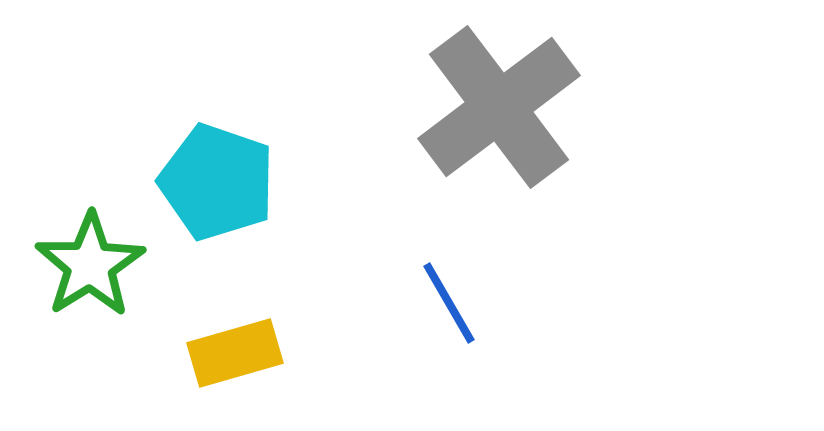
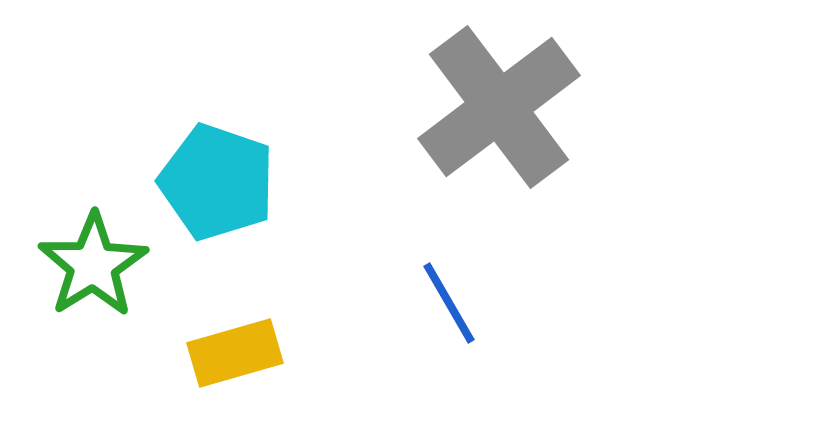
green star: moved 3 px right
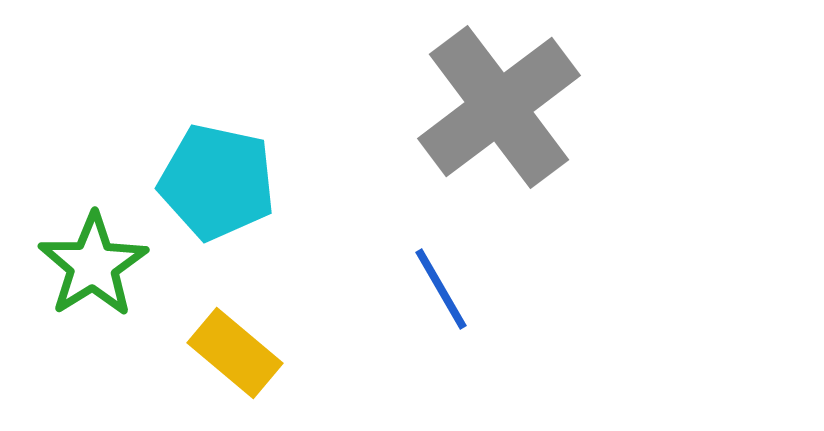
cyan pentagon: rotated 7 degrees counterclockwise
blue line: moved 8 px left, 14 px up
yellow rectangle: rotated 56 degrees clockwise
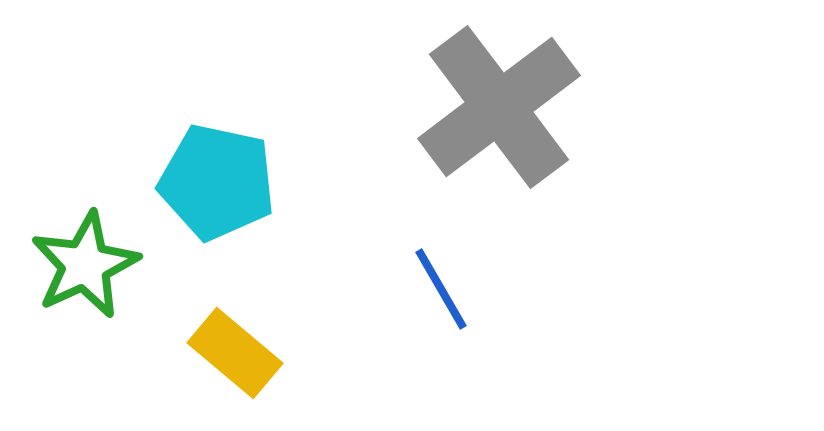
green star: moved 8 px left; rotated 7 degrees clockwise
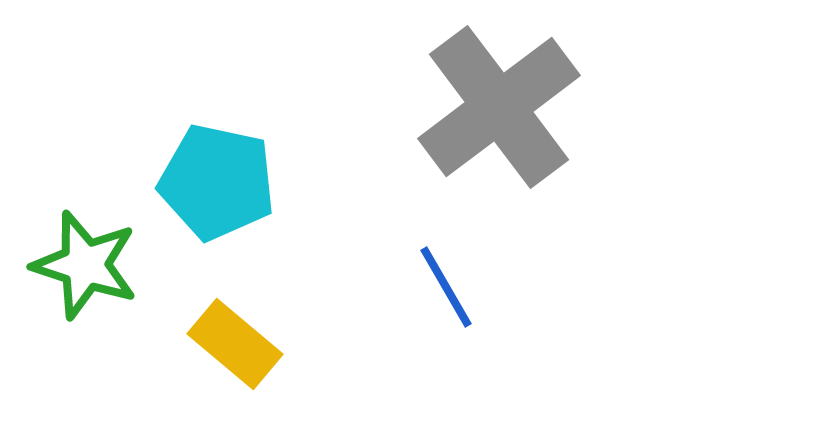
green star: rotated 29 degrees counterclockwise
blue line: moved 5 px right, 2 px up
yellow rectangle: moved 9 px up
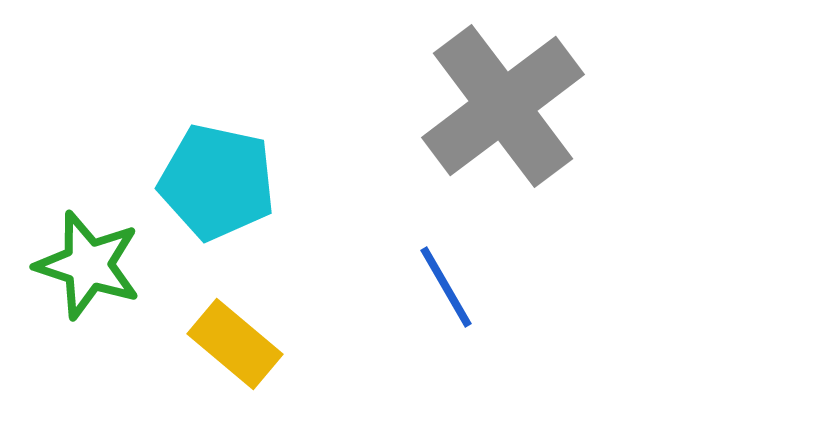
gray cross: moved 4 px right, 1 px up
green star: moved 3 px right
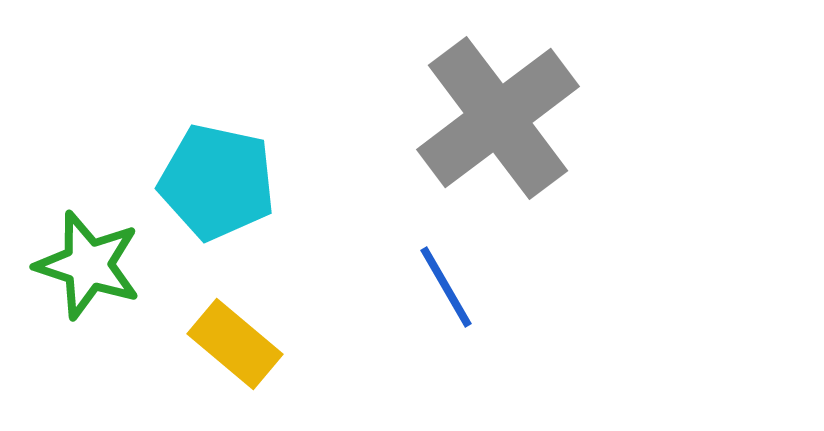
gray cross: moved 5 px left, 12 px down
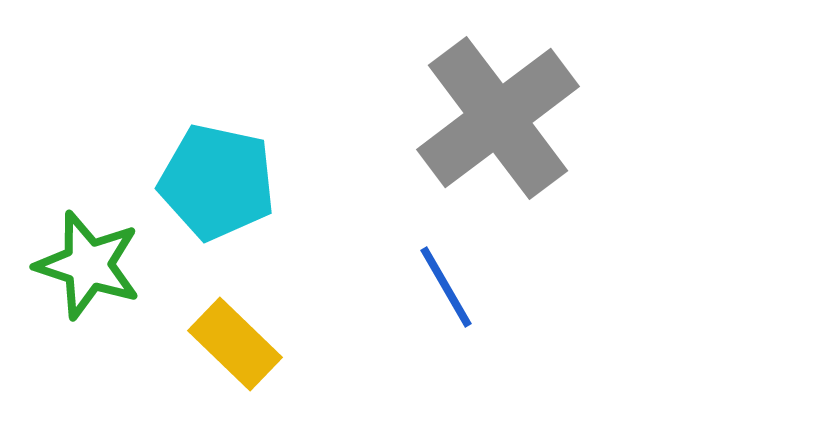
yellow rectangle: rotated 4 degrees clockwise
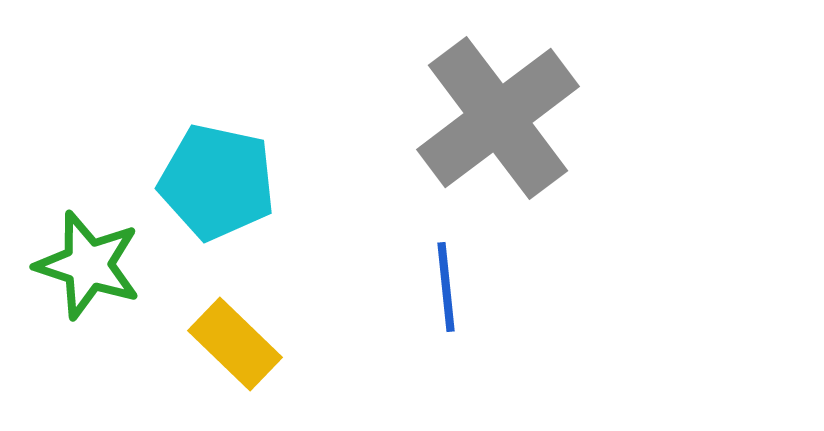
blue line: rotated 24 degrees clockwise
